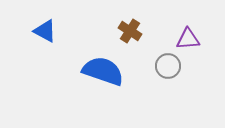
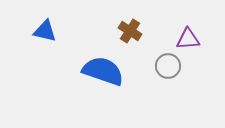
blue triangle: rotated 15 degrees counterclockwise
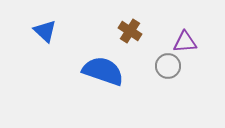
blue triangle: rotated 30 degrees clockwise
purple triangle: moved 3 px left, 3 px down
